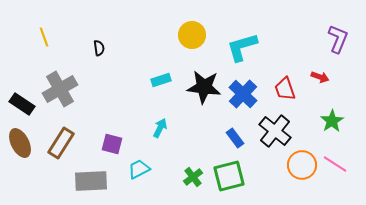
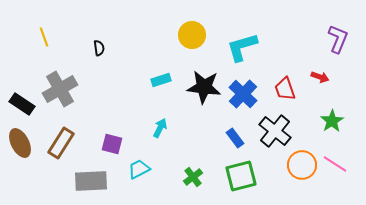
green square: moved 12 px right
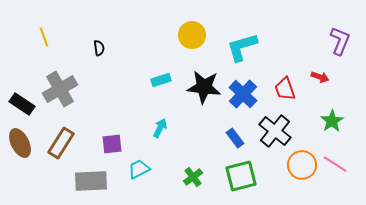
purple L-shape: moved 2 px right, 2 px down
purple square: rotated 20 degrees counterclockwise
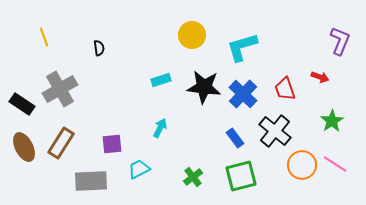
brown ellipse: moved 4 px right, 4 px down
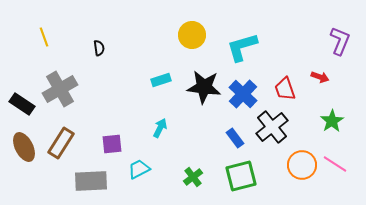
black cross: moved 3 px left, 4 px up; rotated 12 degrees clockwise
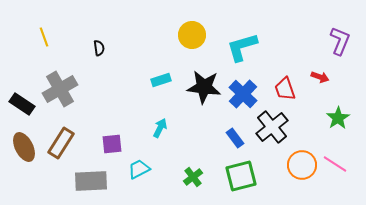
green star: moved 6 px right, 3 px up
